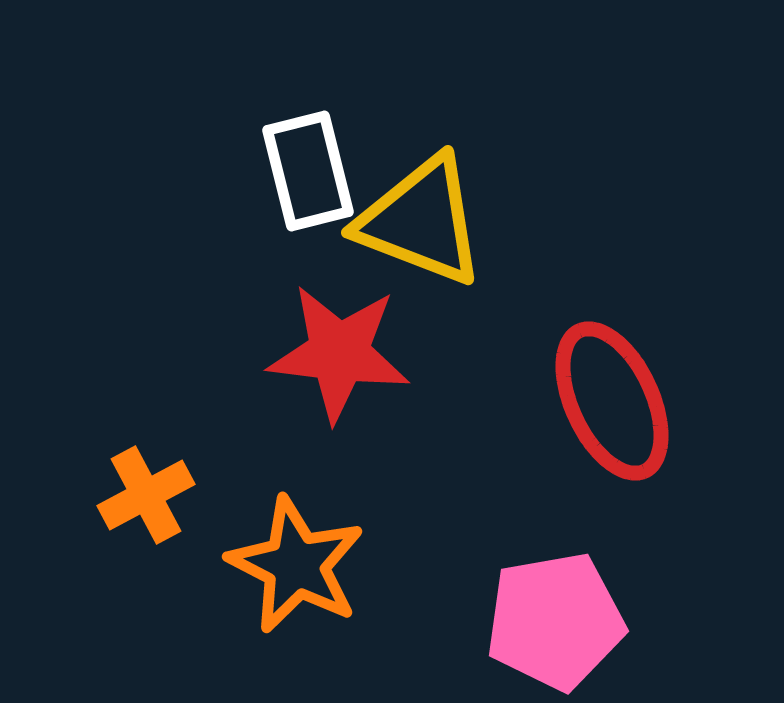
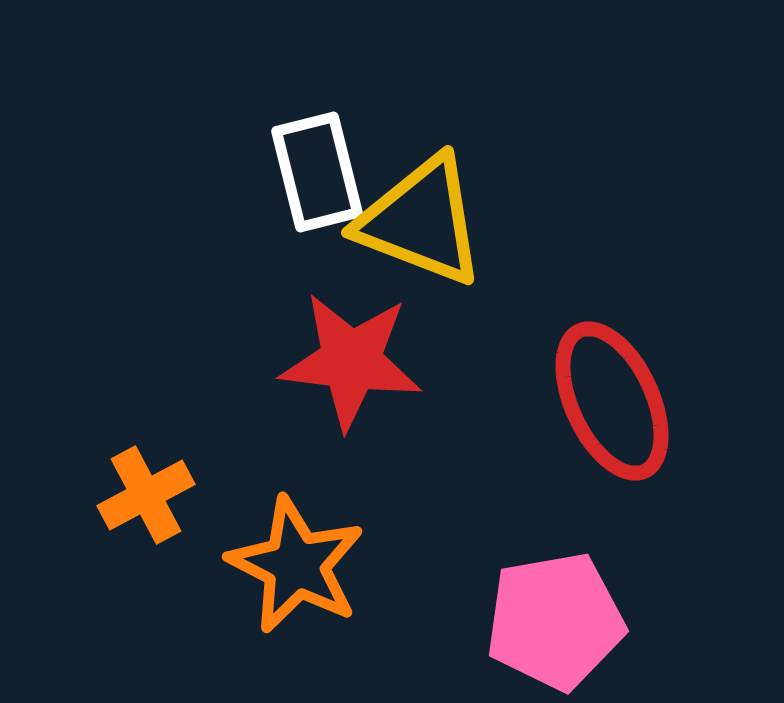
white rectangle: moved 9 px right, 1 px down
red star: moved 12 px right, 8 px down
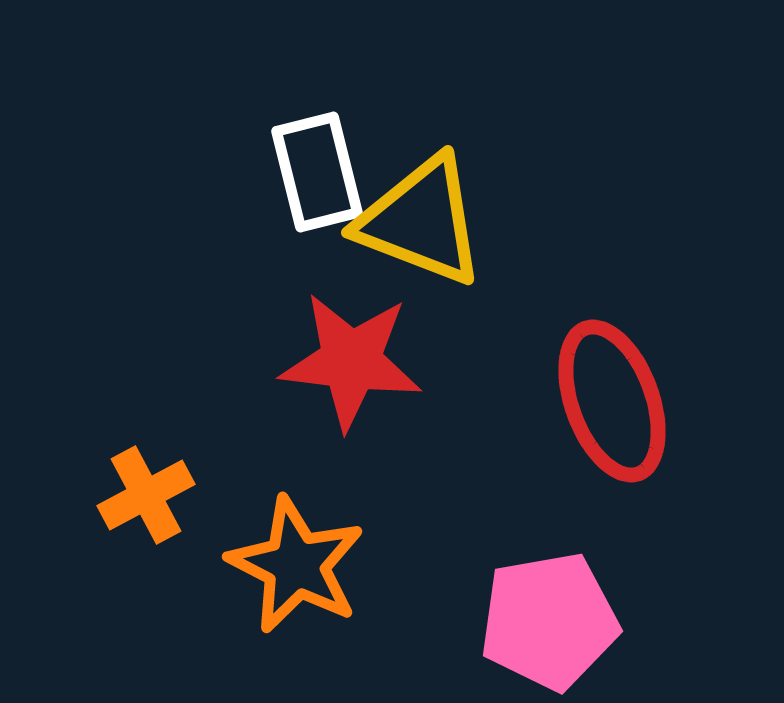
red ellipse: rotated 5 degrees clockwise
pink pentagon: moved 6 px left
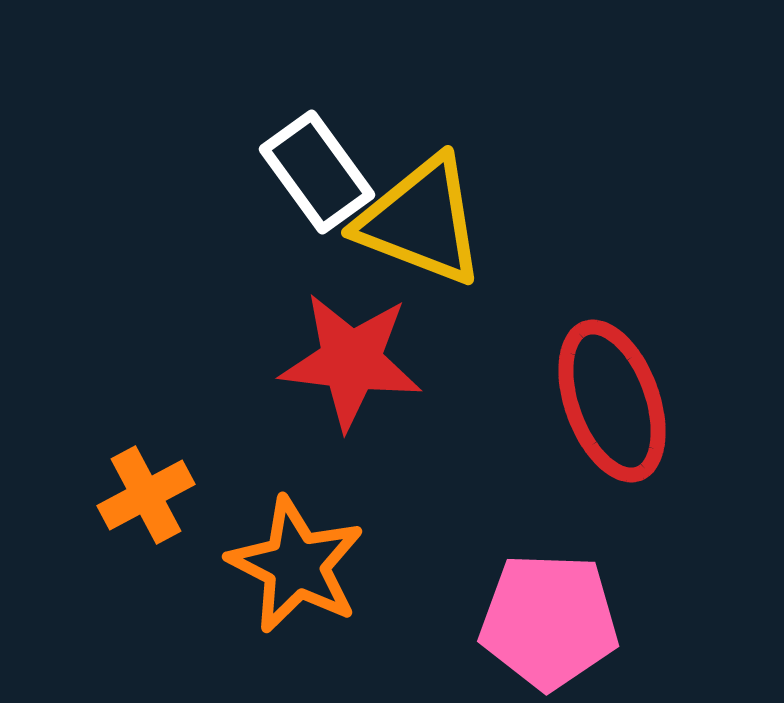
white rectangle: rotated 22 degrees counterclockwise
pink pentagon: rotated 12 degrees clockwise
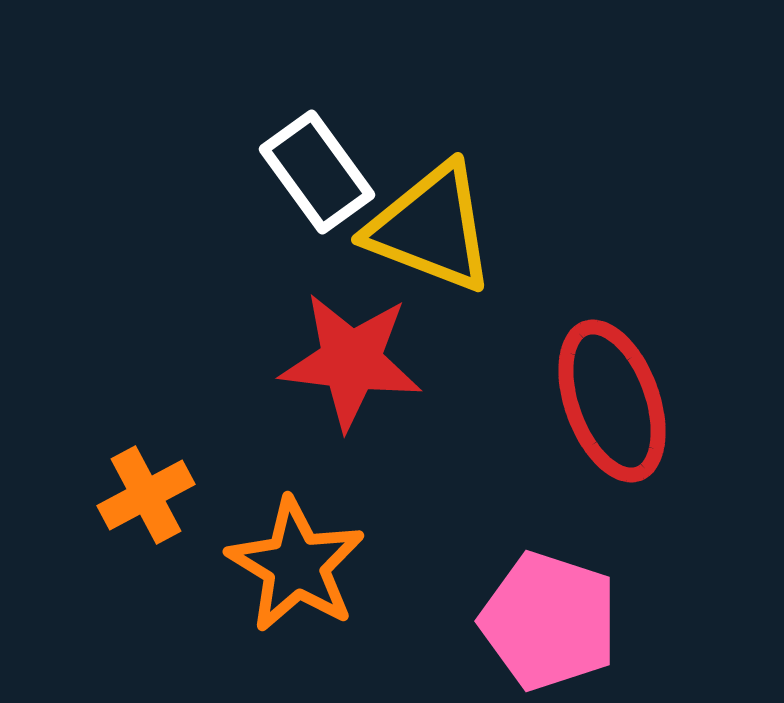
yellow triangle: moved 10 px right, 7 px down
orange star: rotated 4 degrees clockwise
pink pentagon: rotated 16 degrees clockwise
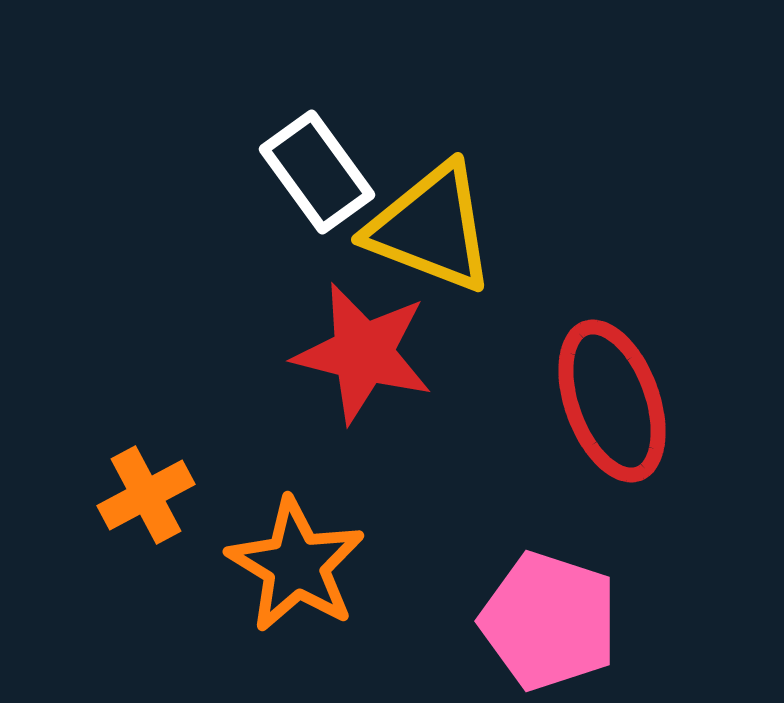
red star: moved 12 px right, 8 px up; rotated 7 degrees clockwise
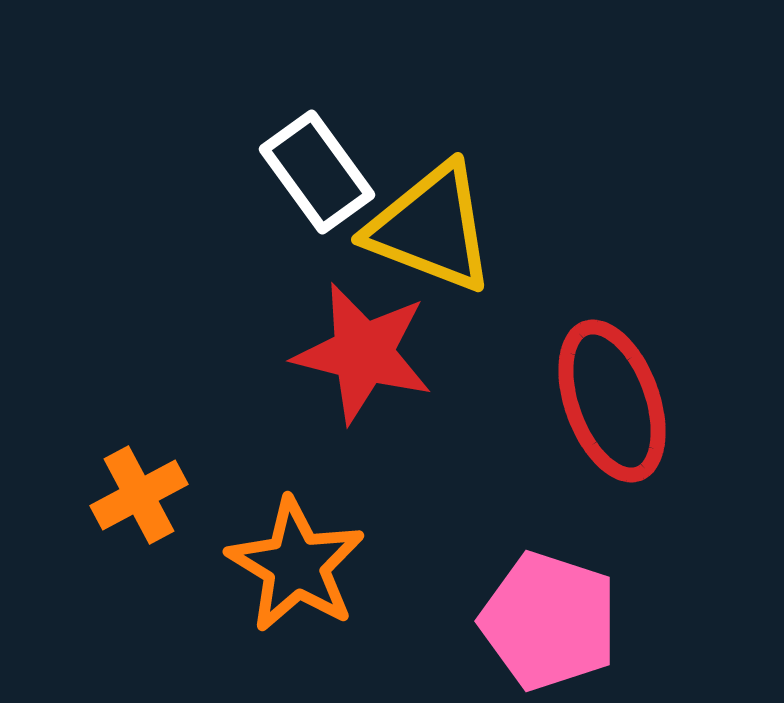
orange cross: moved 7 px left
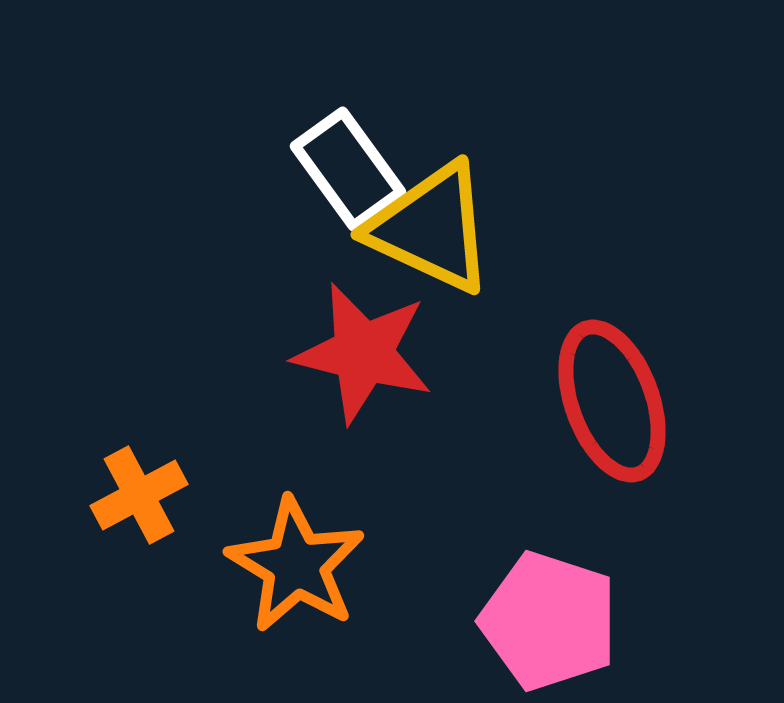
white rectangle: moved 31 px right, 3 px up
yellow triangle: rotated 4 degrees clockwise
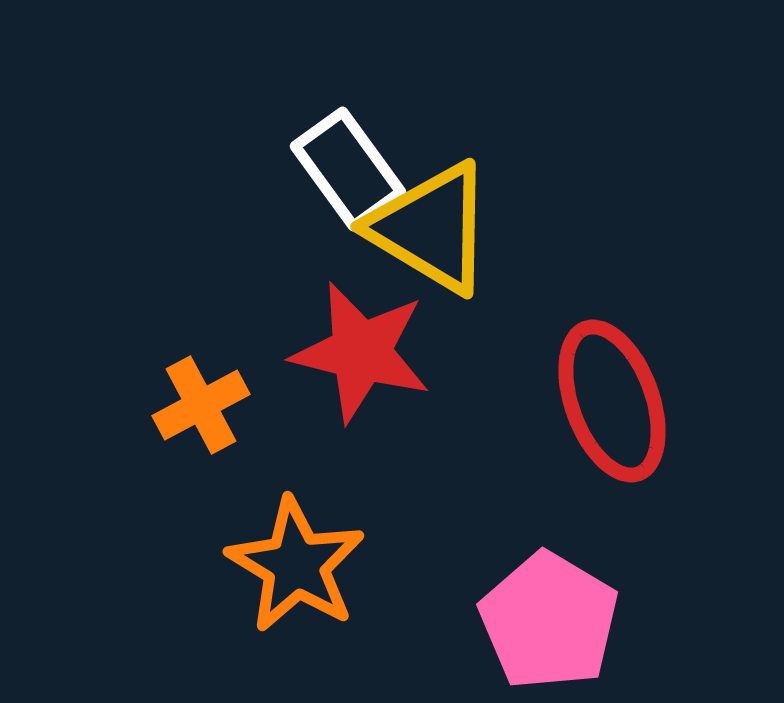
yellow triangle: rotated 6 degrees clockwise
red star: moved 2 px left, 1 px up
orange cross: moved 62 px right, 90 px up
pink pentagon: rotated 13 degrees clockwise
